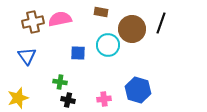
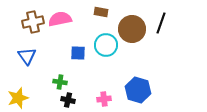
cyan circle: moved 2 px left
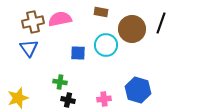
blue triangle: moved 2 px right, 8 px up
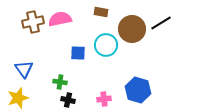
black line: rotated 40 degrees clockwise
blue triangle: moved 5 px left, 21 px down
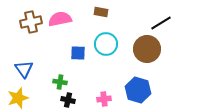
brown cross: moved 2 px left
brown circle: moved 15 px right, 20 px down
cyan circle: moved 1 px up
